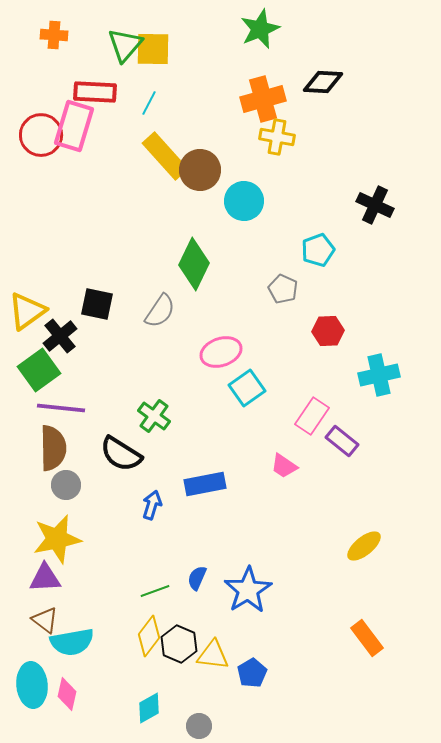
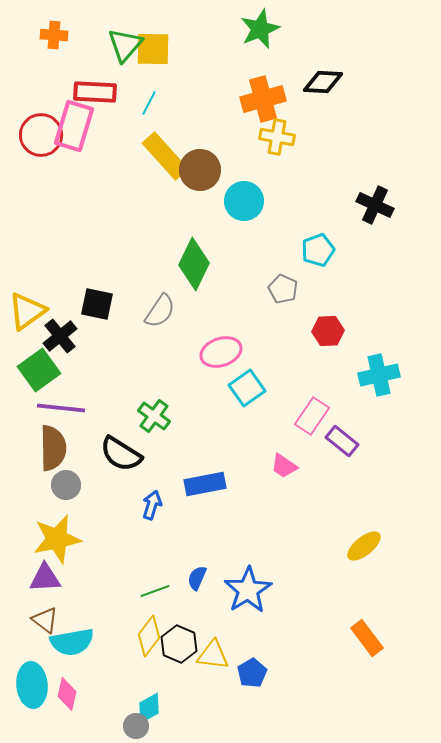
gray circle at (199, 726): moved 63 px left
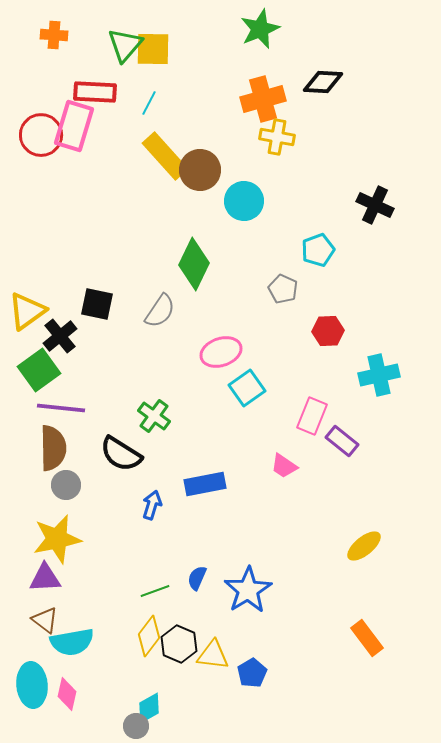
pink rectangle at (312, 416): rotated 12 degrees counterclockwise
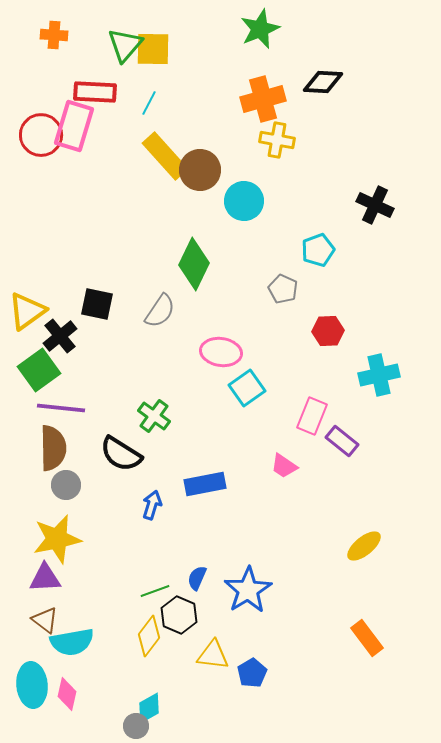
yellow cross at (277, 137): moved 3 px down
pink ellipse at (221, 352): rotated 27 degrees clockwise
black hexagon at (179, 644): moved 29 px up
